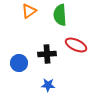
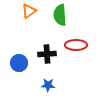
red ellipse: rotated 25 degrees counterclockwise
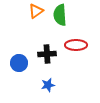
orange triangle: moved 7 px right
blue star: rotated 16 degrees counterclockwise
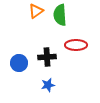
black cross: moved 3 px down
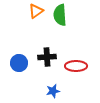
red ellipse: moved 21 px down
blue star: moved 5 px right, 6 px down
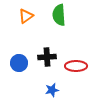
orange triangle: moved 10 px left, 5 px down
green semicircle: moved 1 px left
blue star: moved 1 px left, 1 px up
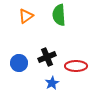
black cross: rotated 18 degrees counterclockwise
blue star: moved 7 px up; rotated 16 degrees counterclockwise
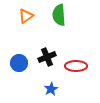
blue star: moved 1 px left, 6 px down
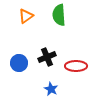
blue star: rotated 16 degrees counterclockwise
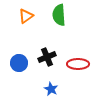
red ellipse: moved 2 px right, 2 px up
